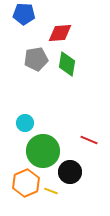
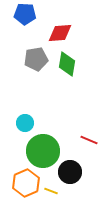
blue pentagon: moved 1 px right
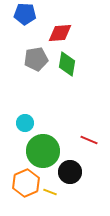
yellow line: moved 1 px left, 1 px down
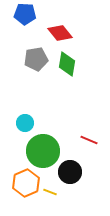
red diamond: rotated 55 degrees clockwise
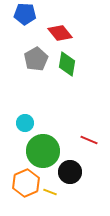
gray pentagon: rotated 20 degrees counterclockwise
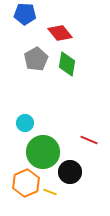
green circle: moved 1 px down
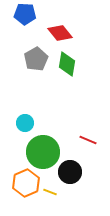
red line: moved 1 px left
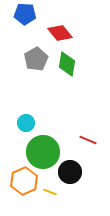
cyan circle: moved 1 px right
orange hexagon: moved 2 px left, 2 px up
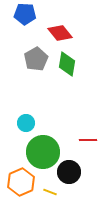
red line: rotated 24 degrees counterclockwise
black circle: moved 1 px left
orange hexagon: moved 3 px left, 1 px down
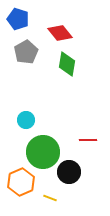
blue pentagon: moved 7 px left, 5 px down; rotated 15 degrees clockwise
gray pentagon: moved 10 px left, 7 px up
cyan circle: moved 3 px up
yellow line: moved 6 px down
